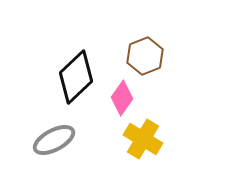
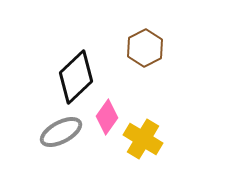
brown hexagon: moved 8 px up; rotated 6 degrees counterclockwise
pink diamond: moved 15 px left, 19 px down
gray ellipse: moved 7 px right, 8 px up
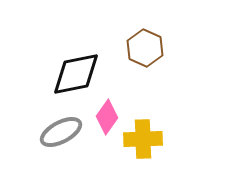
brown hexagon: rotated 9 degrees counterclockwise
black diamond: moved 3 px up; rotated 32 degrees clockwise
yellow cross: rotated 33 degrees counterclockwise
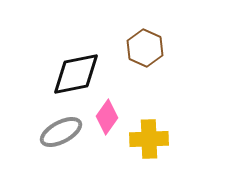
yellow cross: moved 6 px right
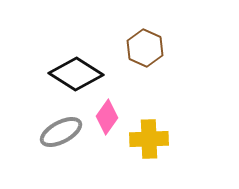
black diamond: rotated 44 degrees clockwise
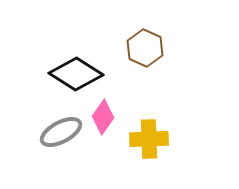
pink diamond: moved 4 px left
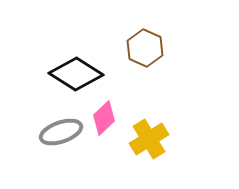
pink diamond: moved 1 px right, 1 px down; rotated 12 degrees clockwise
gray ellipse: rotated 9 degrees clockwise
yellow cross: rotated 30 degrees counterclockwise
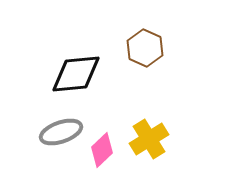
black diamond: rotated 38 degrees counterclockwise
pink diamond: moved 2 px left, 32 px down
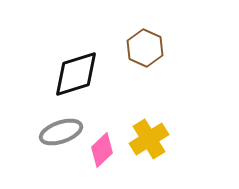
black diamond: rotated 12 degrees counterclockwise
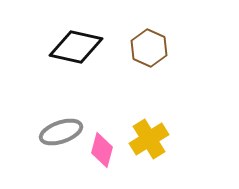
brown hexagon: moved 4 px right
black diamond: moved 27 px up; rotated 30 degrees clockwise
pink diamond: rotated 32 degrees counterclockwise
